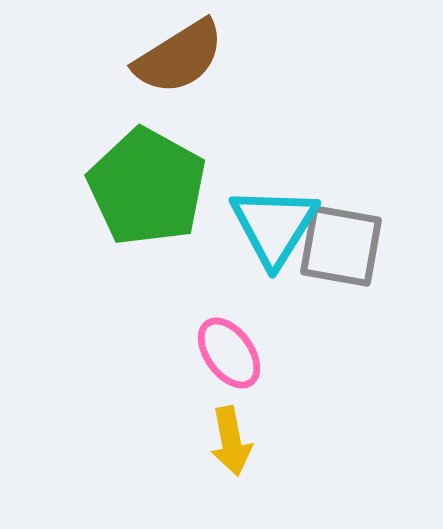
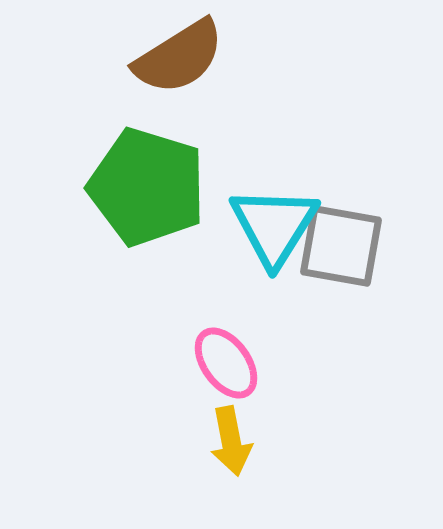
green pentagon: rotated 12 degrees counterclockwise
pink ellipse: moved 3 px left, 10 px down
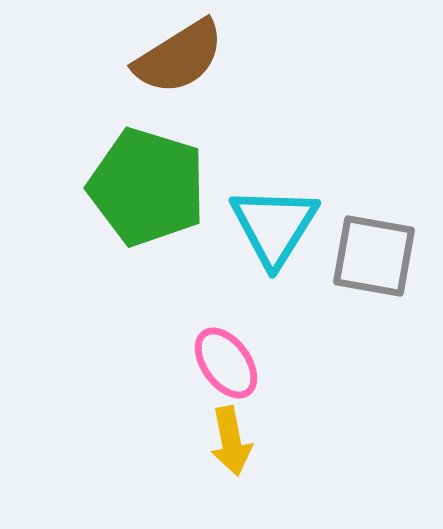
gray square: moved 33 px right, 10 px down
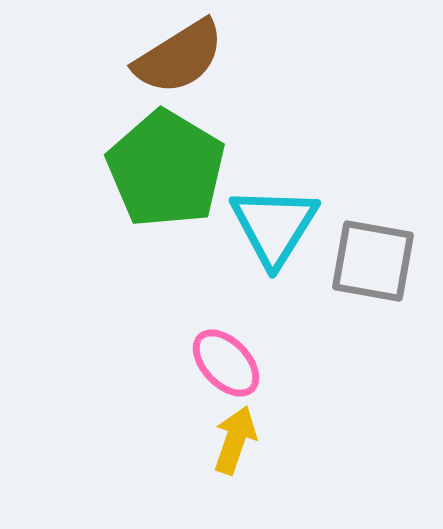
green pentagon: moved 19 px right, 18 px up; rotated 14 degrees clockwise
gray square: moved 1 px left, 5 px down
pink ellipse: rotated 8 degrees counterclockwise
yellow arrow: moved 4 px right, 1 px up; rotated 150 degrees counterclockwise
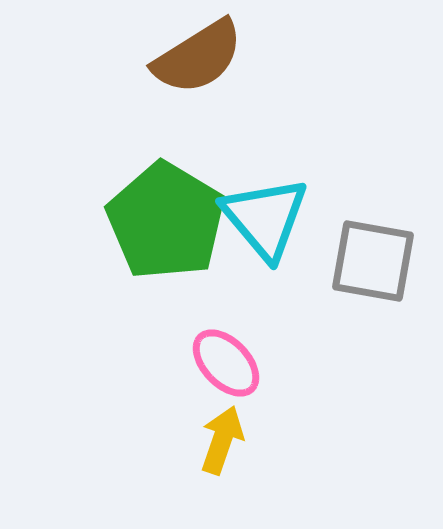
brown semicircle: moved 19 px right
green pentagon: moved 52 px down
cyan triangle: moved 9 px left, 8 px up; rotated 12 degrees counterclockwise
yellow arrow: moved 13 px left
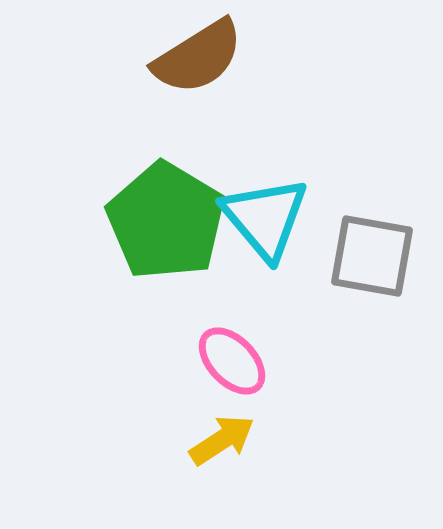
gray square: moved 1 px left, 5 px up
pink ellipse: moved 6 px right, 2 px up
yellow arrow: rotated 38 degrees clockwise
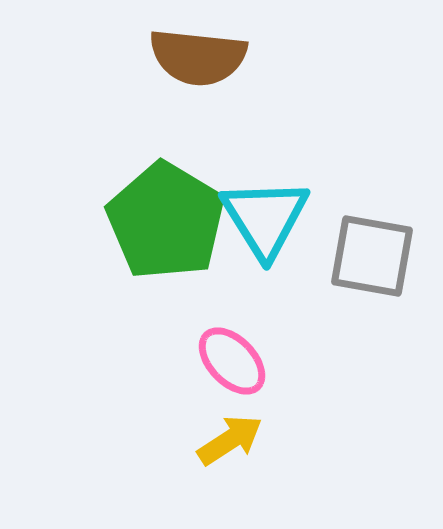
brown semicircle: rotated 38 degrees clockwise
cyan triangle: rotated 8 degrees clockwise
yellow arrow: moved 8 px right
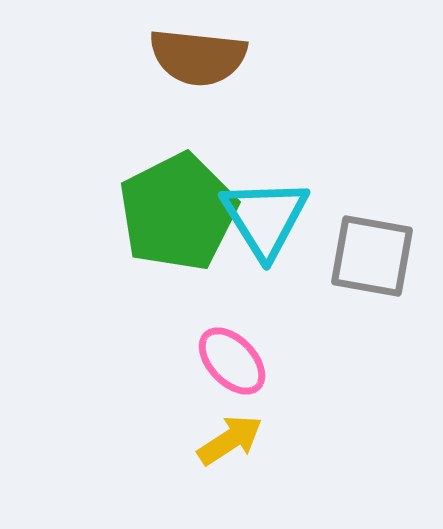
green pentagon: moved 12 px right, 9 px up; rotated 14 degrees clockwise
